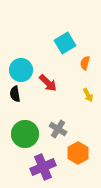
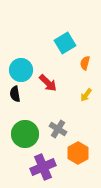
yellow arrow: moved 2 px left; rotated 64 degrees clockwise
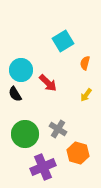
cyan square: moved 2 px left, 2 px up
black semicircle: rotated 21 degrees counterclockwise
orange hexagon: rotated 15 degrees counterclockwise
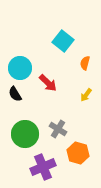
cyan square: rotated 20 degrees counterclockwise
cyan circle: moved 1 px left, 2 px up
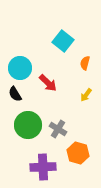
green circle: moved 3 px right, 9 px up
purple cross: rotated 20 degrees clockwise
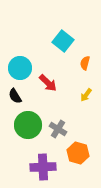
black semicircle: moved 2 px down
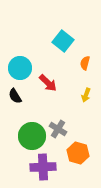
yellow arrow: rotated 16 degrees counterclockwise
green circle: moved 4 px right, 11 px down
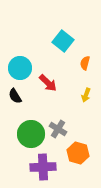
green circle: moved 1 px left, 2 px up
